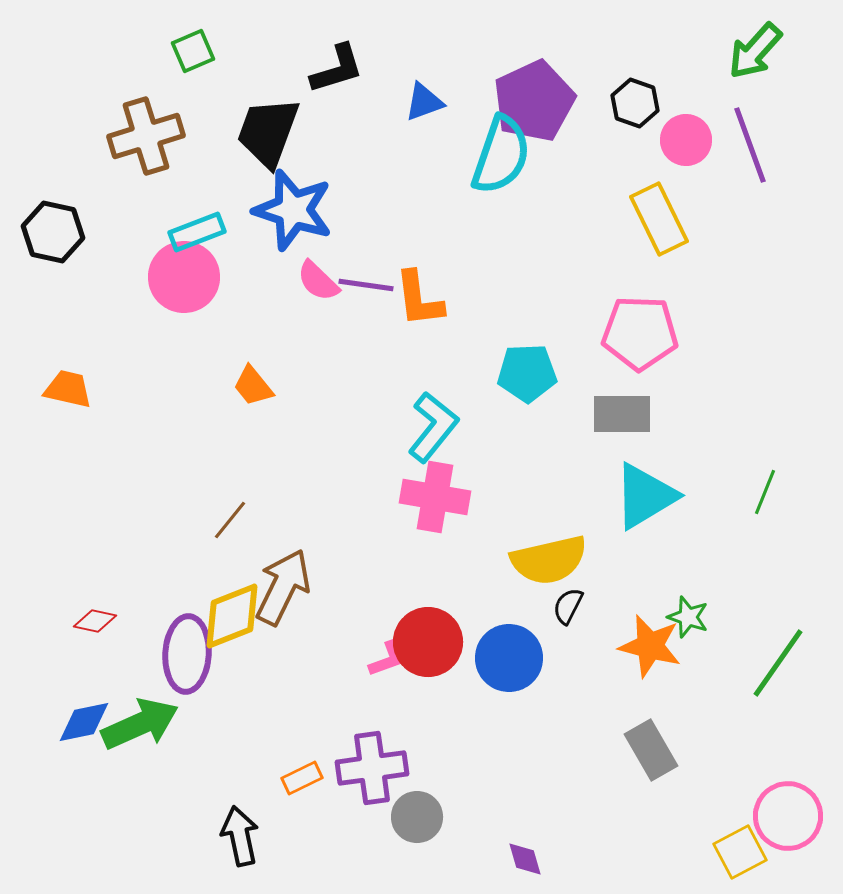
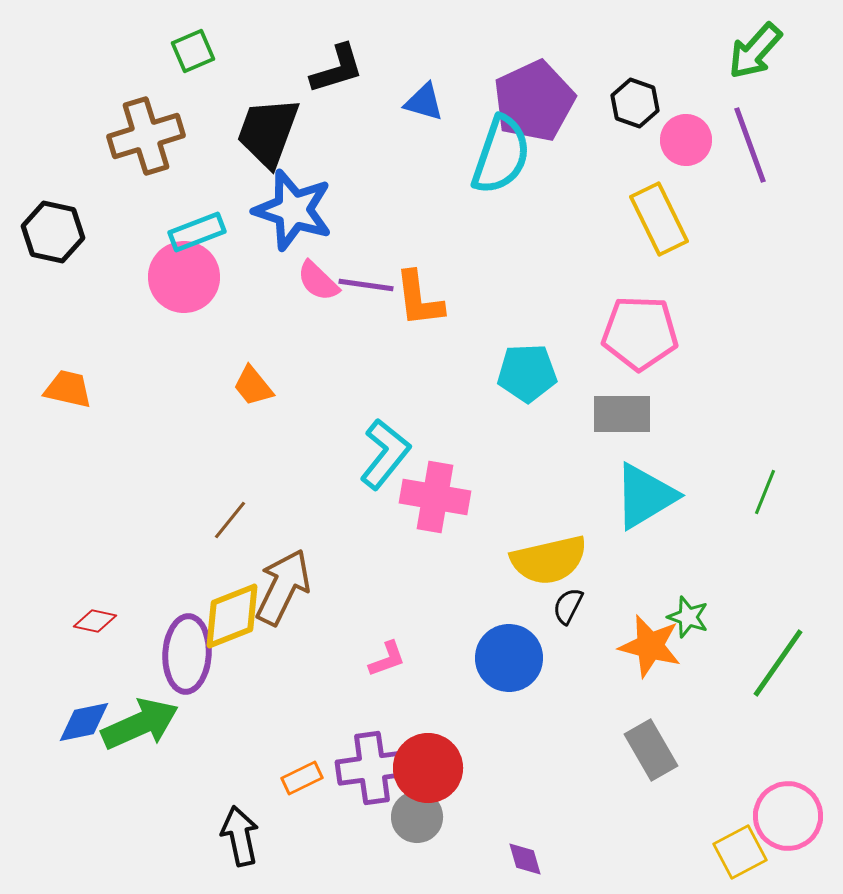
blue triangle at (424, 102): rotated 36 degrees clockwise
cyan L-shape at (433, 427): moved 48 px left, 27 px down
red circle at (428, 642): moved 126 px down
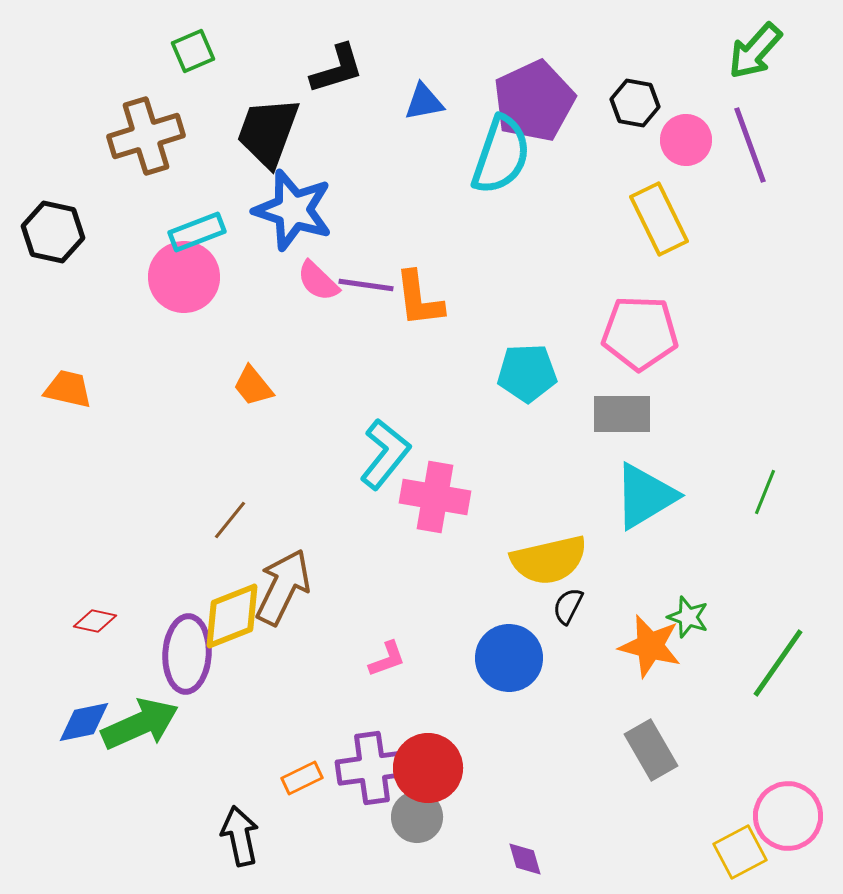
blue triangle at (424, 102): rotated 27 degrees counterclockwise
black hexagon at (635, 103): rotated 9 degrees counterclockwise
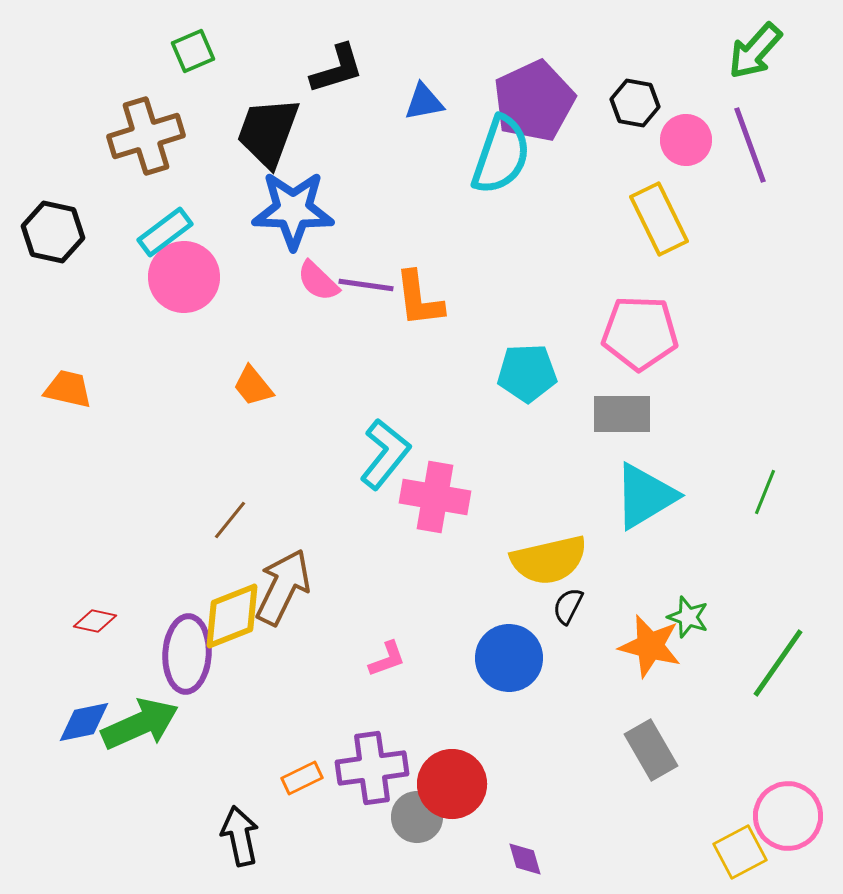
blue star at (293, 210): rotated 16 degrees counterclockwise
cyan rectangle at (197, 232): moved 32 px left; rotated 16 degrees counterclockwise
red circle at (428, 768): moved 24 px right, 16 px down
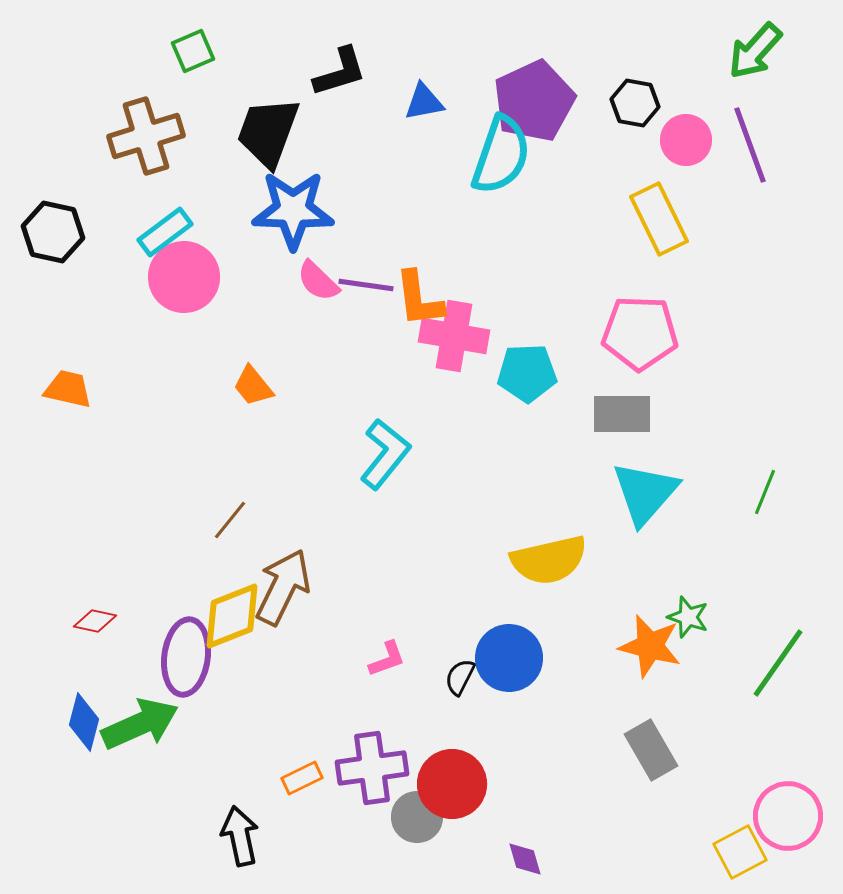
black L-shape at (337, 69): moved 3 px right, 3 px down
cyan triangle at (645, 496): moved 3 px up; rotated 18 degrees counterclockwise
pink cross at (435, 497): moved 19 px right, 161 px up
black semicircle at (568, 606): moved 108 px left, 71 px down
purple ellipse at (187, 654): moved 1 px left, 3 px down; rotated 4 degrees clockwise
blue diamond at (84, 722): rotated 64 degrees counterclockwise
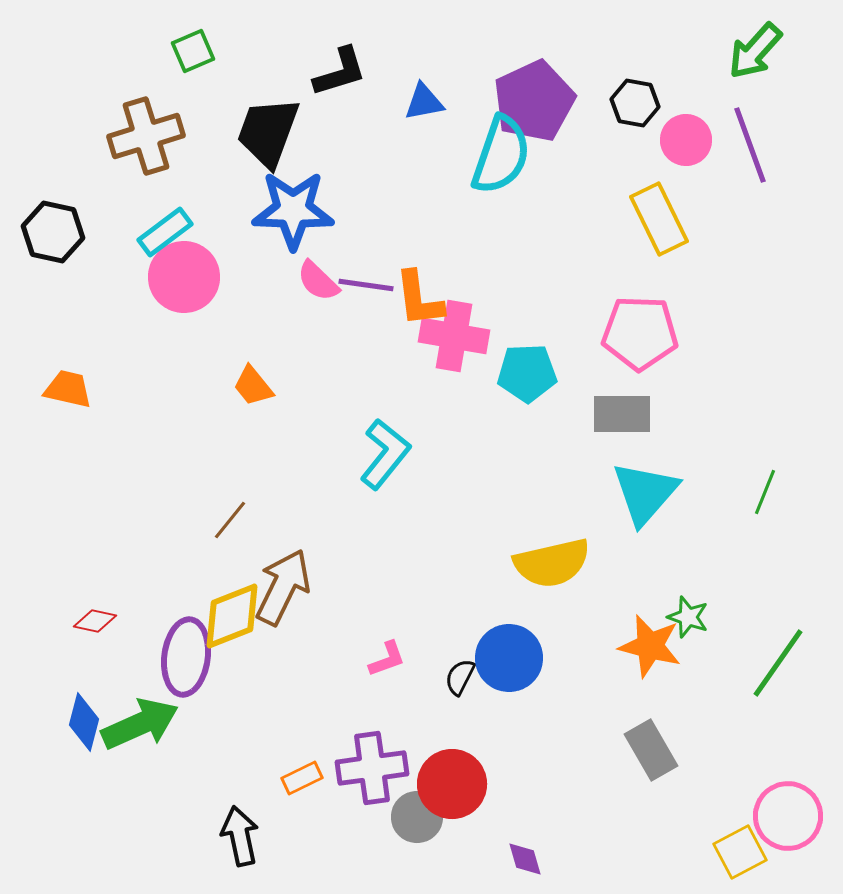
yellow semicircle at (549, 560): moved 3 px right, 3 px down
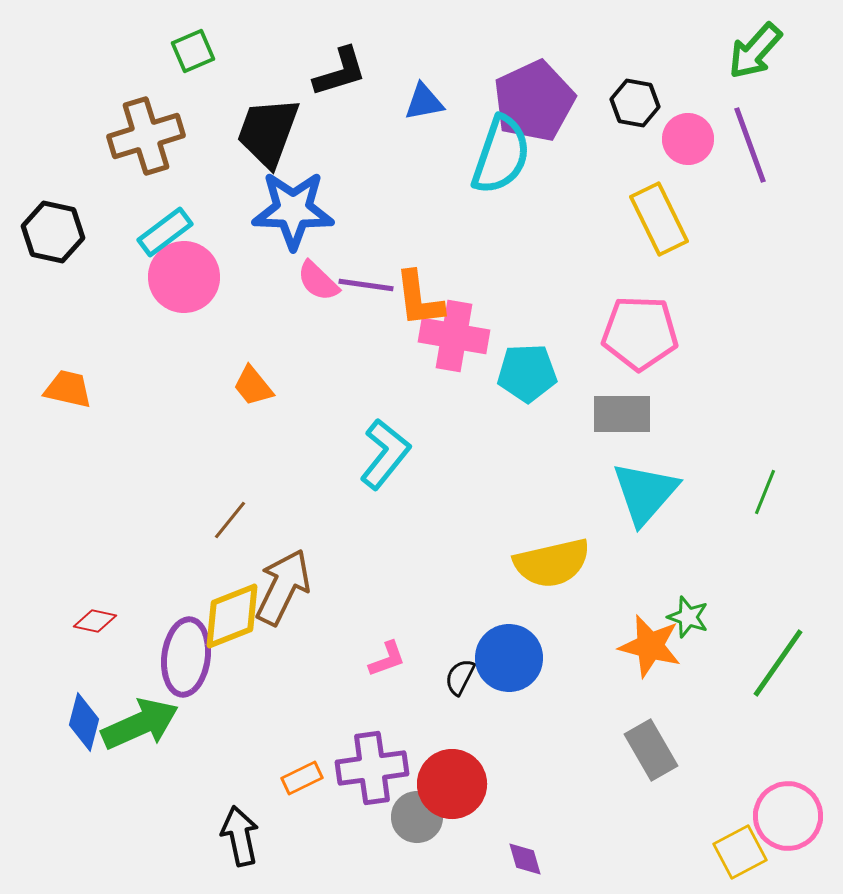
pink circle at (686, 140): moved 2 px right, 1 px up
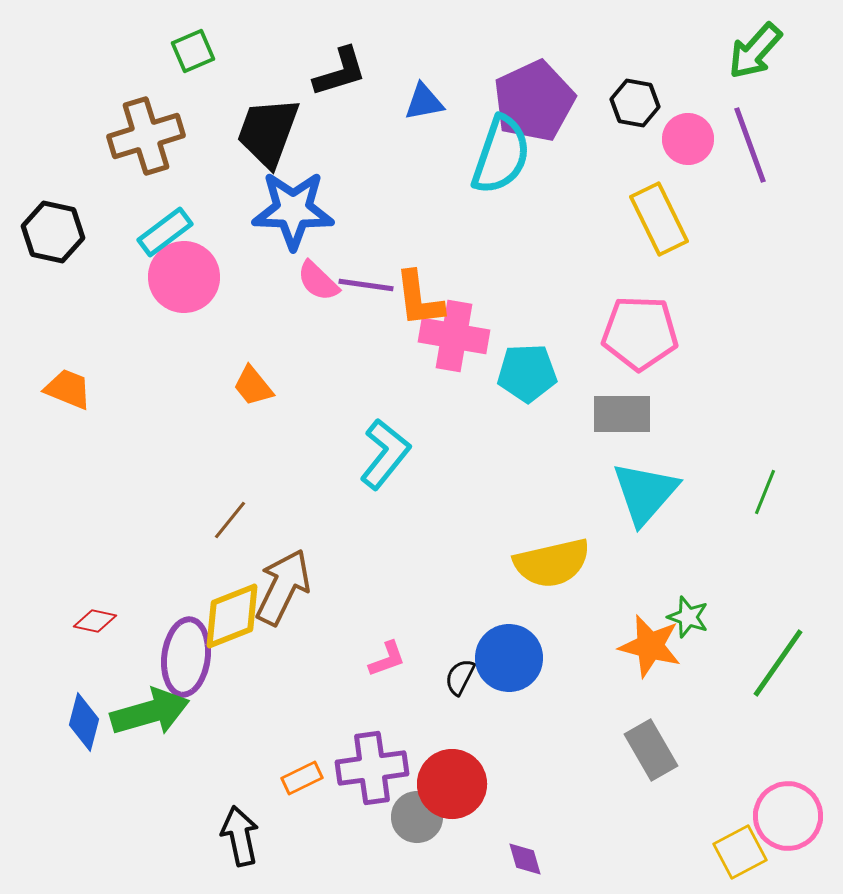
orange trapezoid at (68, 389): rotated 9 degrees clockwise
green arrow at (140, 724): moved 10 px right, 12 px up; rotated 8 degrees clockwise
